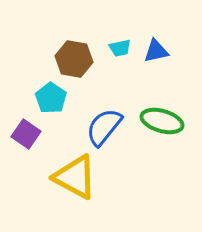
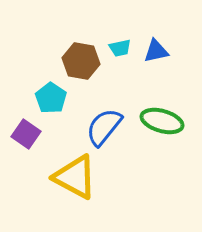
brown hexagon: moved 7 px right, 2 px down
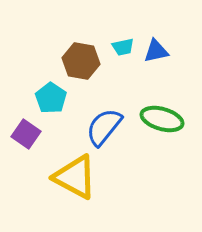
cyan trapezoid: moved 3 px right, 1 px up
green ellipse: moved 2 px up
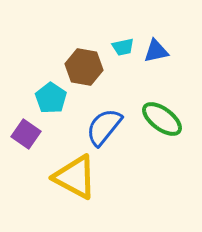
brown hexagon: moved 3 px right, 6 px down
green ellipse: rotated 21 degrees clockwise
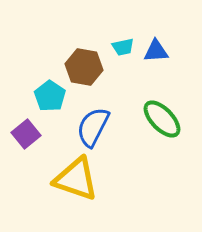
blue triangle: rotated 8 degrees clockwise
cyan pentagon: moved 1 px left, 2 px up
green ellipse: rotated 9 degrees clockwise
blue semicircle: moved 11 px left; rotated 12 degrees counterclockwise
purple square: rotated 16 degrees clockwise
yellow triangle: moved 1 px right, 2 px down; rotated 9 degrees counterclockwise
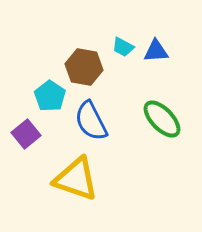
cyan trapezoid: rotated 40 degrees clockwise
blue semicircle: moved 2 px left, 6 px up; rotated 54 degrees counterclockwise
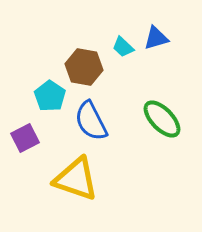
cyan trapezoid: rotated 15 degrees clockwise
blue triangle: moved 13 px up; rotated 12 degrees counterclockwise
purple square: moved 1 px left, 4 px down; rotated 12 degrees clockwise
